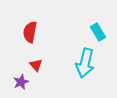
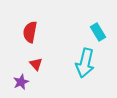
red triangle: moved 1 px up
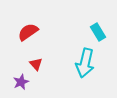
red semicircle: moved 2 px left; rotated 45 degrees clockwise
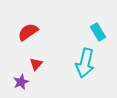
red triangle: rotated 24 degrees clockwise
